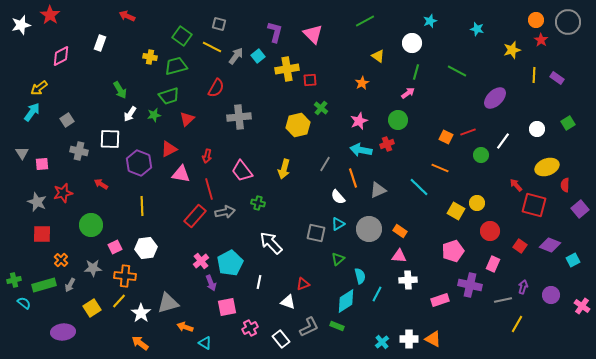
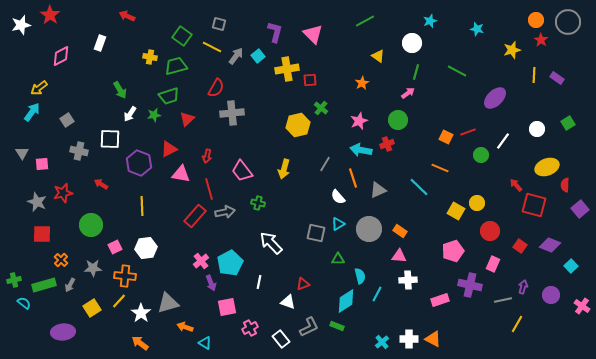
gray cross at (239, 117): moved 7 px left, 4 px up
green triangle at (338, 259): rotated 40 degrees clockwise
cyan square at (573, 260): moved 2 px left, 6 px down; rotated 16 degrees counterclockwise
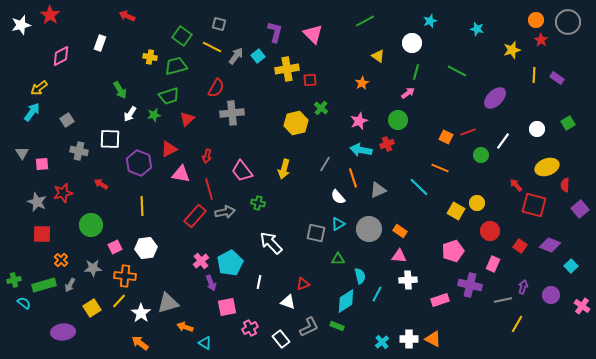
yellow hexagon at (298, 125): moved 2 px left, 2 px up
